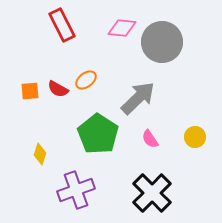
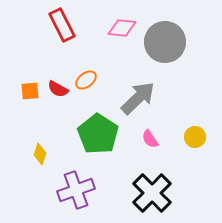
gray circle: moved 3 px right
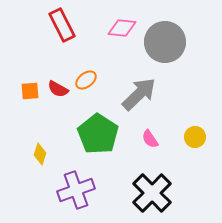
gray arrow: moved 1 px right, 4 px up
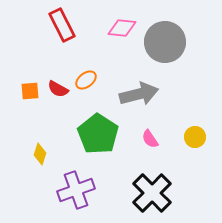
gray arrow: rotated 30 degrees clockwise
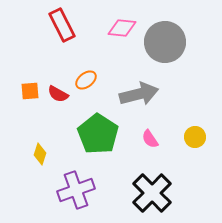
red semicircle: moved 5 px down
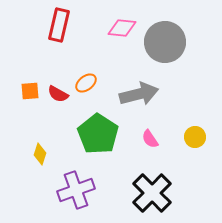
red rectangle: moved 3 px left; rotated 40 degrees clockwise
orange ellipse: moved 3 px down
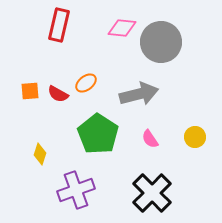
gray circle: moved 4 px left
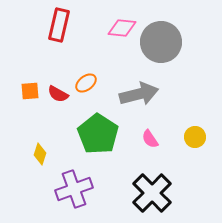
purple cross: moved 2 px left, 1 px up
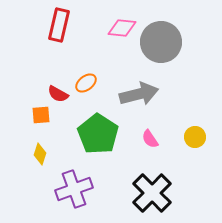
orange square: moved 11 px right, 24 px down
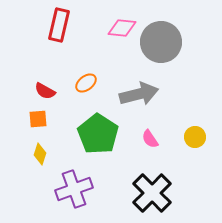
red semicircle: moved 13 px left, 3 px up
orange square: moved 3 px left, 4 px down
